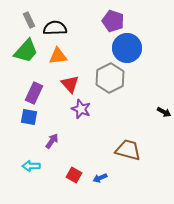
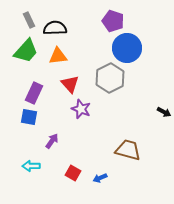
red square: moved 1 px left, 2 px up
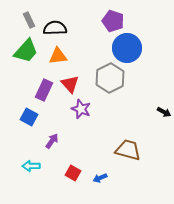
purple rectangle: moved 10 px right, 3 px up
blue square: rotated 18 degrees clockwise
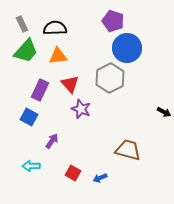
gray rectangle: moved 7 px left, 4 px down
purple rectangle: moved 4 px left
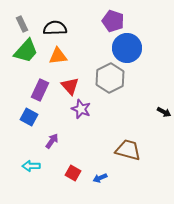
red triangle: moved 2 px down
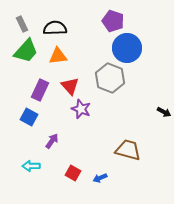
gray hexagon: rotated 12 degrees counterclockwise
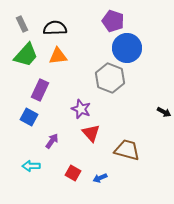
green trapezoid: moved 4 px down
red triangle: moved 21 px right, 47 px down
brown trapezoid: moved 1 px left
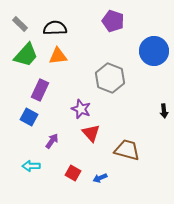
gray rectangle: moved 2 px left; rotated 21 degrees counterclockwise
blue circle: moved 27 px right, 3 px down
black arrow: moved 1 px up; rotated 56 degrees clockwise
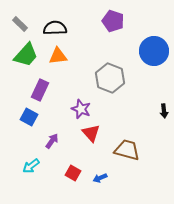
cyan arrow: rotated 36 degrees counterclockwise
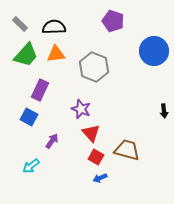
black semicircle: moved 1 px left, 1 px up
orange triangle: moved 2 px left, 2 px up
gray hexagon: moved 16 px left, 11 px up
red square: moved 23 px right, 16 px up
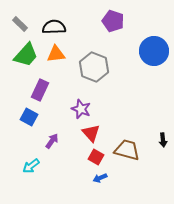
black arrow: moved 1 px left, 29 px down
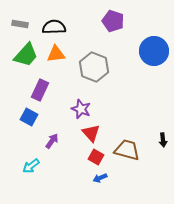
gray rectangle: rotated 35 degrees counterclockwise
